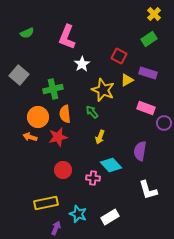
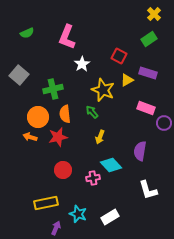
pink cross: rotated 16 degrees counterclockwise
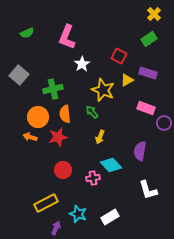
yellow rectangle: rotated 15 degrees counterclockwise
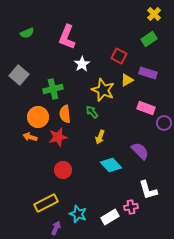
purple semicircle: rotated 126 degrees clockwise
pink cross: moved 38 px right, 29 px down
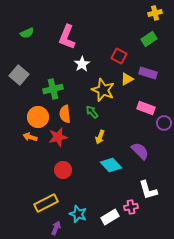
yellow cross: moved 1 px right, 1 px up; rotated 32 degrees clockwise
yellow triangle: moved 1 px up
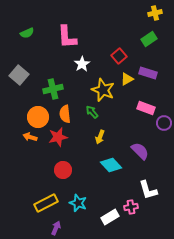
pink L-shape: rotated 25 degrees counterclockwise
red square: rotated 21 degrees clockwise
cyan star: moved 11 px up
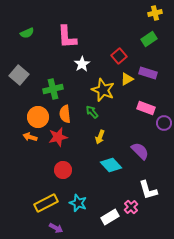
pink cross: rotated 32 degrees counterclockwise
purple arrow: rotated 96 degrees clockwise
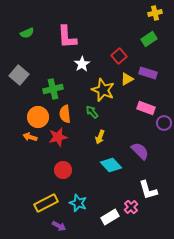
purple arrow: moved 3 px right, 2 px up
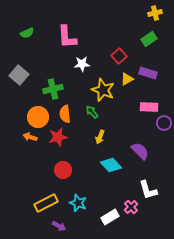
white star: rotated 28 degrees clockwise
pink rectangle: moved 3 px right, 1 px up; rotated 18 degrees counterclockwise
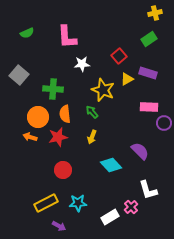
green cross: rotated 18 degrees clockwise
yellow arrow: moved 8 px left
cyan star: rotated 24 degrees counterclockwise
